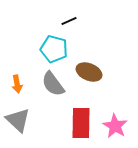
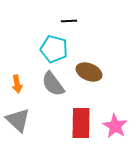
black line: rotated 21 degrees clockwise
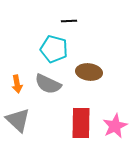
brown ellipse: rotated 15 degrees counterclockwise
gray semicircle: moved 5 px left; rotated 28 degrees counterclockwise
pink star: rotated 15 degrees clockwise
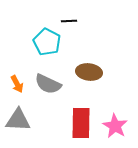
cyan pentagon: moved 7 px left, 7 px up; rotated 12 degrees clockwise
orange arrow: rotated 18 degrees counterclockwise
gray triangle: rotated 40 degrees counterclockwise
pink star: rotated 15 degrees counterclockwise
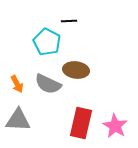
brown ellipse: moved 13 px left, 2 px up
red rectangle: rotated 12 degrees clockwise
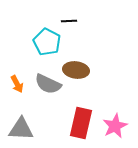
gray triangle: moved 3 px right, 9 px down
pink star: rotated 15 degrees clockwise
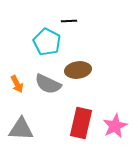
brown ellipse: moved 2 px right; rotated 15 degrees counterclockwise
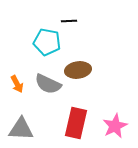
cyan pentagon: rotated 16 degrees counterclockwise
red rectangle: moved 5 px left
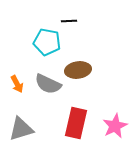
gray triangle: rotated 20 degrees counterclockwise
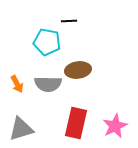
gray semicircle: rotated 24 degrees counterclockwise
